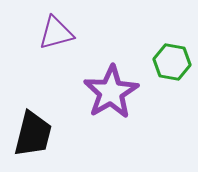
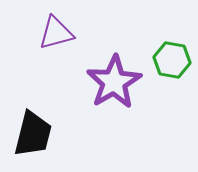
green hexagon: moved 2 px up
purple star: moved 3 px right, 10 px up
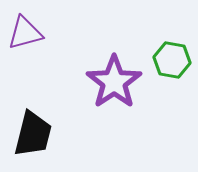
purple triangle: moved 31 px left
purple star: rotated 4 degrees counterclockwise
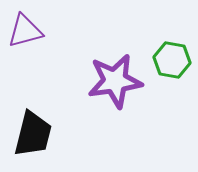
purple triangle: moved 2 px up
purple star: moved 1 px right, 1 px up; rotated 26 degrees clockwise
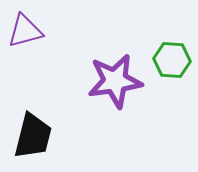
green hexagon: rotated 6 degrees counterclockwise
black trapezoid: moved 2 px down
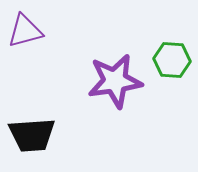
black trapezoid: moved 1 px left, 1 px up; rotated 72 degrees clockwise
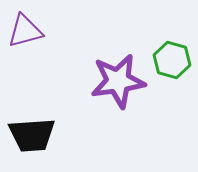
green hexagon: rotated 12 degrees clockwise
purple star: moved 3 px right
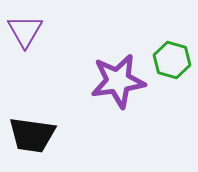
purple triangle: rotated 45 degrees counterclockwise
black trapezoid: rotated 12 degrees clockwise
